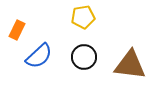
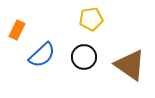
yellow pentagon: moved 8 px right, 2 px down
blue semicircle: moved 3 px right, 1 px up
brown triangle: rotated 28 degrees clockwise
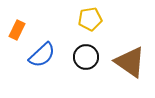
yellow pentagon: moved 1 px left
black circle: moved 2 px right
brown triangle: moved 3 px up
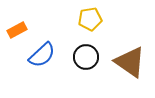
orange rectangle: rotated 36 degrees clockwise
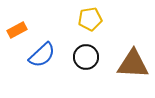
brown triangle: moved 3 px right, 2 px down; rotated 32 degrees counterclockwise
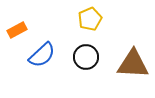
yellow pentagon: rotated 15 degrees counterclockwise
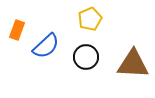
orange rectangle: rotated 42 degrees counterclockwise
blue semicircle: moved 4 px right, 9 px up
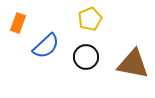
orange rectangle: moved 1 px right, 7 px up
brown triangle: rotated 8 degrees clockwise
